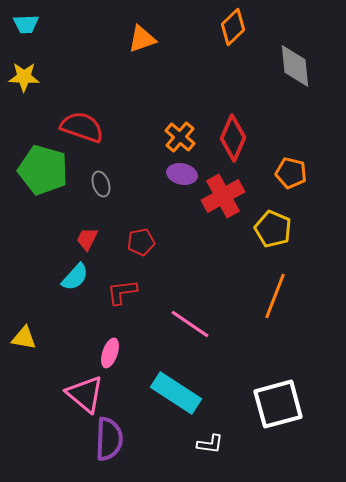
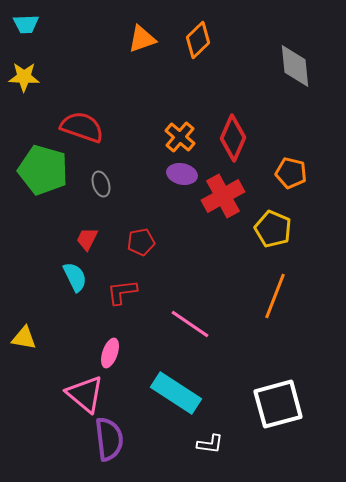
orange diamond: moved 35 px left, 13 px down
cyan semicircle: rotated 68 degrees counterclockwise
purple semicircle: rotated 9 degrees counterclockwise
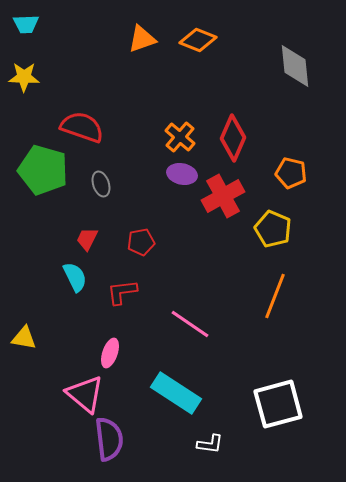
orange diamond: rotated 66 degrees clockwise
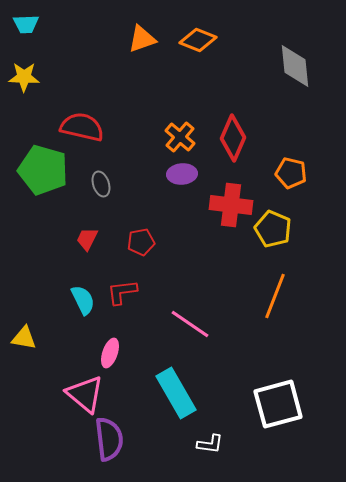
red semicircle: rotated 6 degrees counterclockwise
purple ellipse: rotated 16 degrees counterclockwise
red cross: moved 8 px right, 9 px down; rotated 36 degrees clockwise
cyan semicircle: moved 8 px right, 23 px down
cyan rectangle: rotated 27 degrees clockwise
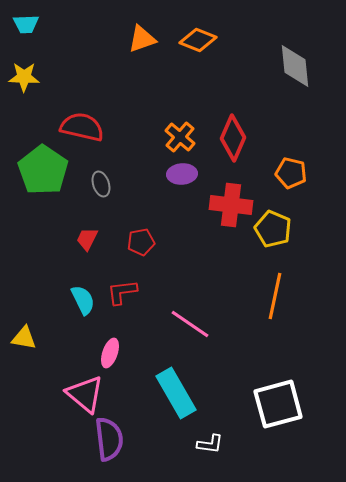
green pentagon: rotated 18 degrees clockwise
orange line: rotated 9 degrees counterclockwise
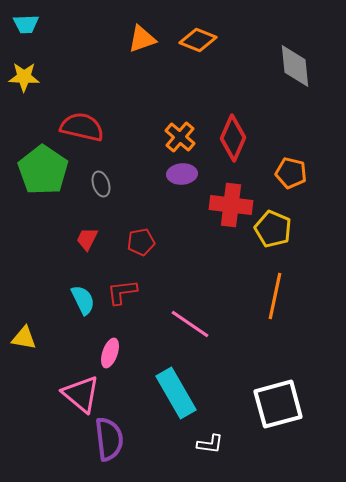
pink triangle: moved 4 px left
